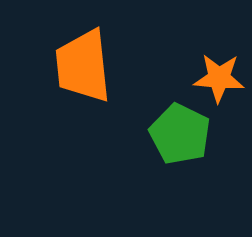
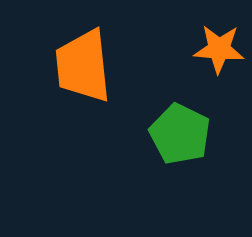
orange star: moved 29 px up
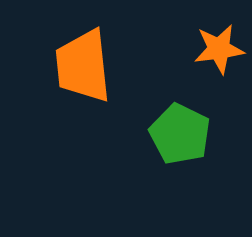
orange star: rotated 12 degrees counterclockwise
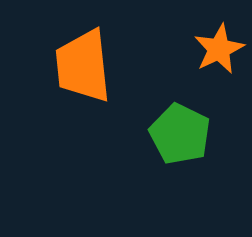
orange star: rotated 18 degrees counterclockwise
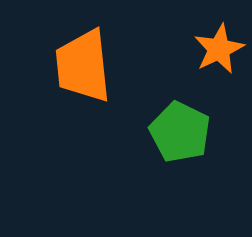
green pentagon: moved 2 px up
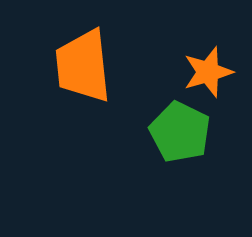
orange star: moved 11 px left, 23 px down; rotated 9 degrees clockwise
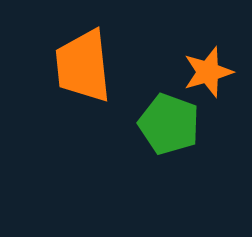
green pentagon: moved 11 px left, 8 px up; rotated 6 degrees counterclockwise
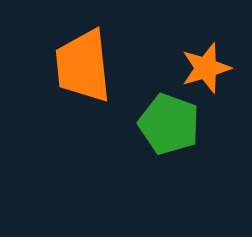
orange star: moved 2 px left, 4 px up
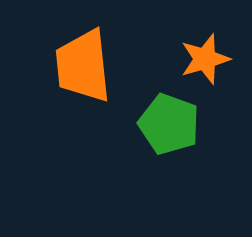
orange star: moved 1 px left, 9 px up
